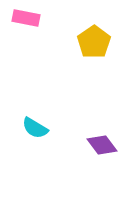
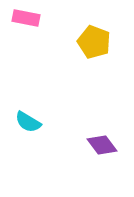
yellow pentagon: rotated 16 degrees counterclockwise
cyan semicircle: moved 7 px left, 6 px up
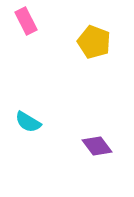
pink rectangle: moved 3 px down; rotated 52 degrees clockwise
purple diamond: moved 5 px left, 1 px down
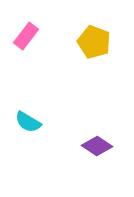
pink rectangle: moved 15 px down; rotated 64 degrees clockwise
purple diamond: rotated 20 degrees counterclockwise
